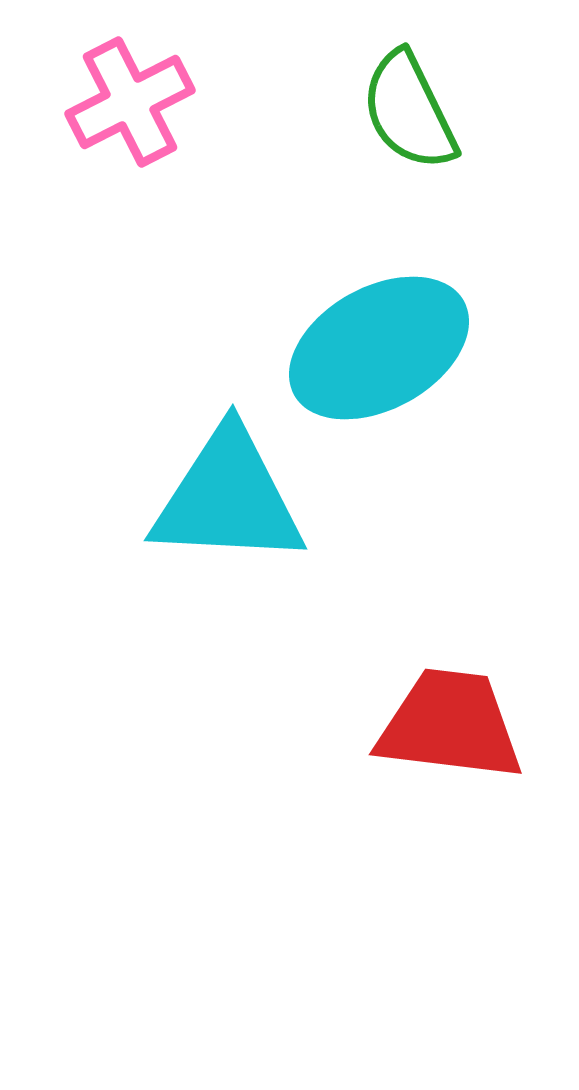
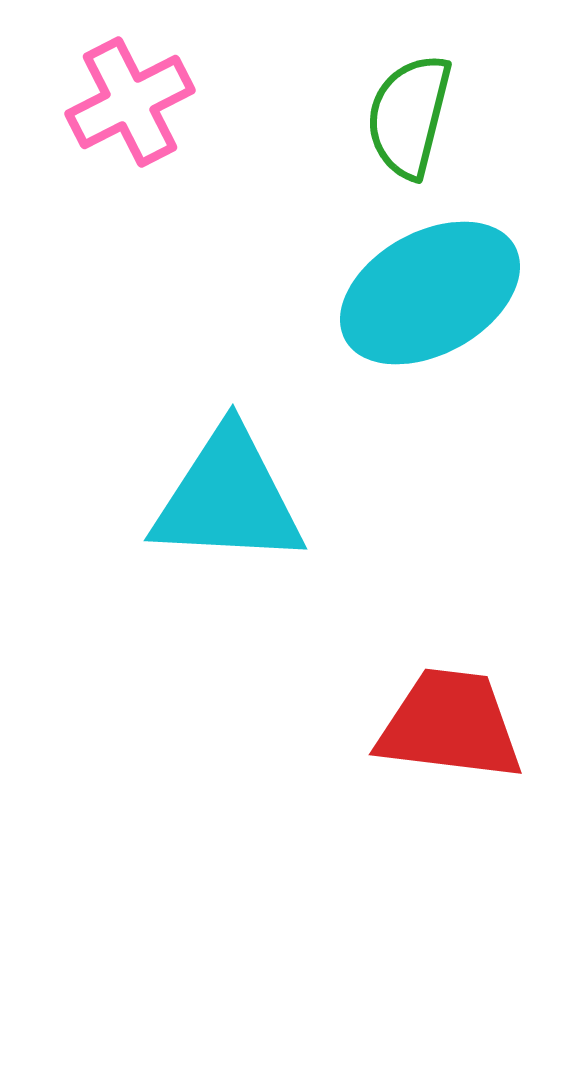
green semicircle: moved 5 px down; rotated 40 degrees clockwise
cyan ellipse: moved 51 px right, 55 px up
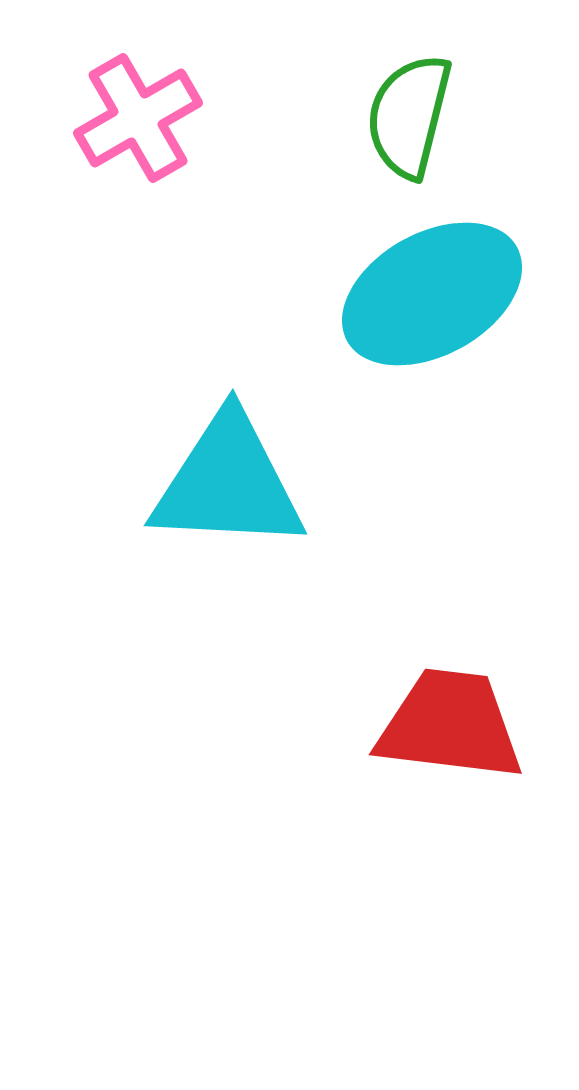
pink cross: moved 8 px right, 16 px down; rotated 3 degrees counterclockwise
cyan ellipse: moved 2 px right, 1 px down
cyan triangle: moved 15 px up
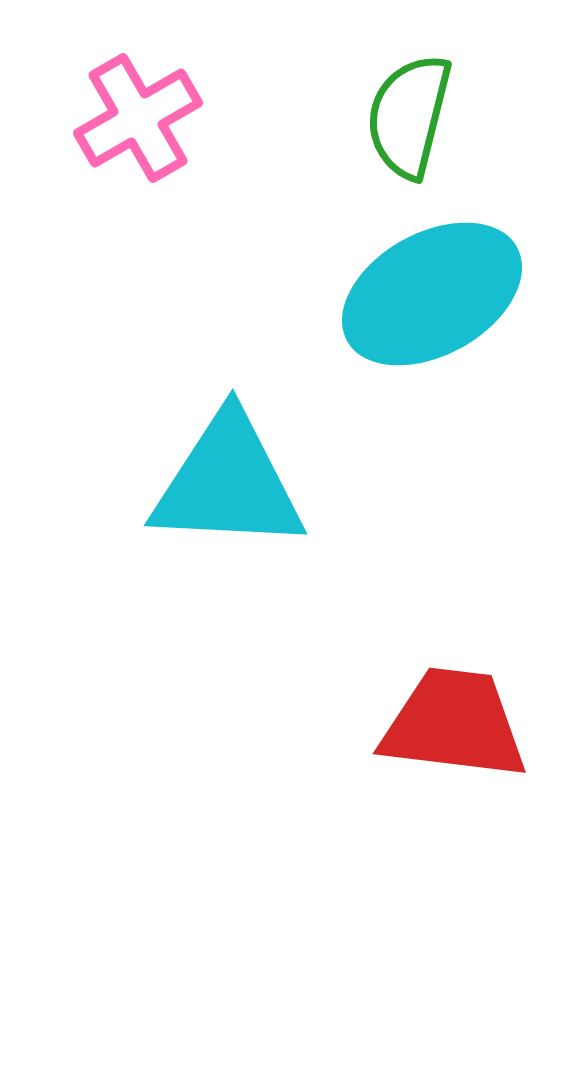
red trapezoid: moved 4 px right, 1 px up
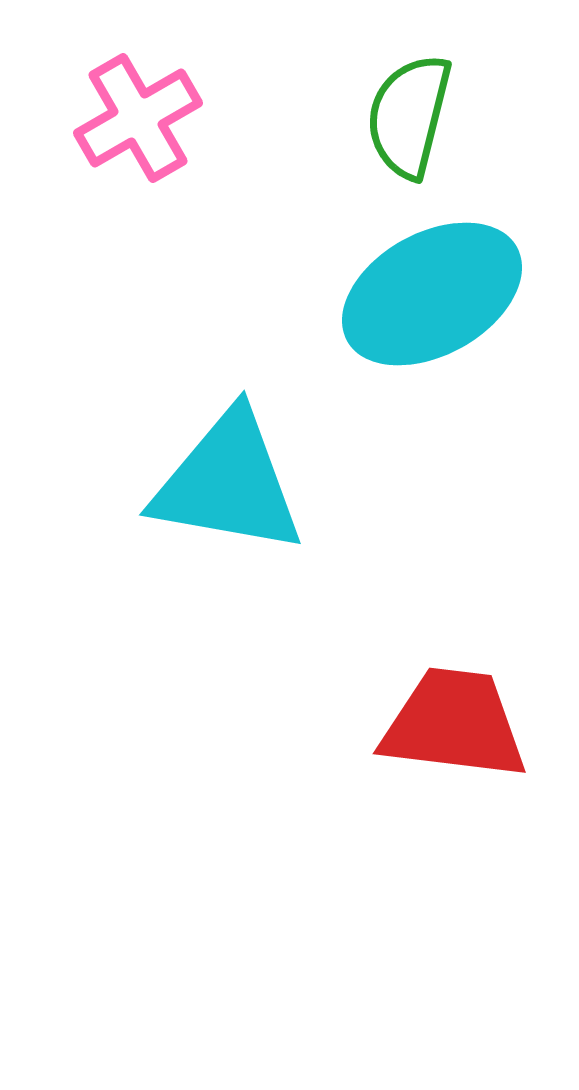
cyan triangle: rotated 7 degrees clockwise
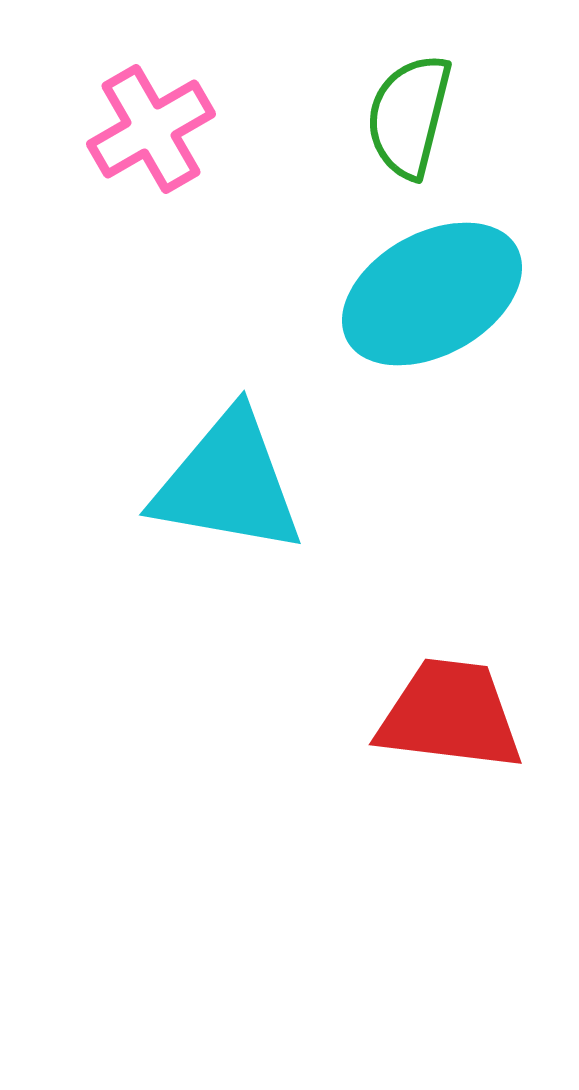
pink cross: moved 13 px right, 11 px down
red trapezoid: moved 4 px left, 9 px up
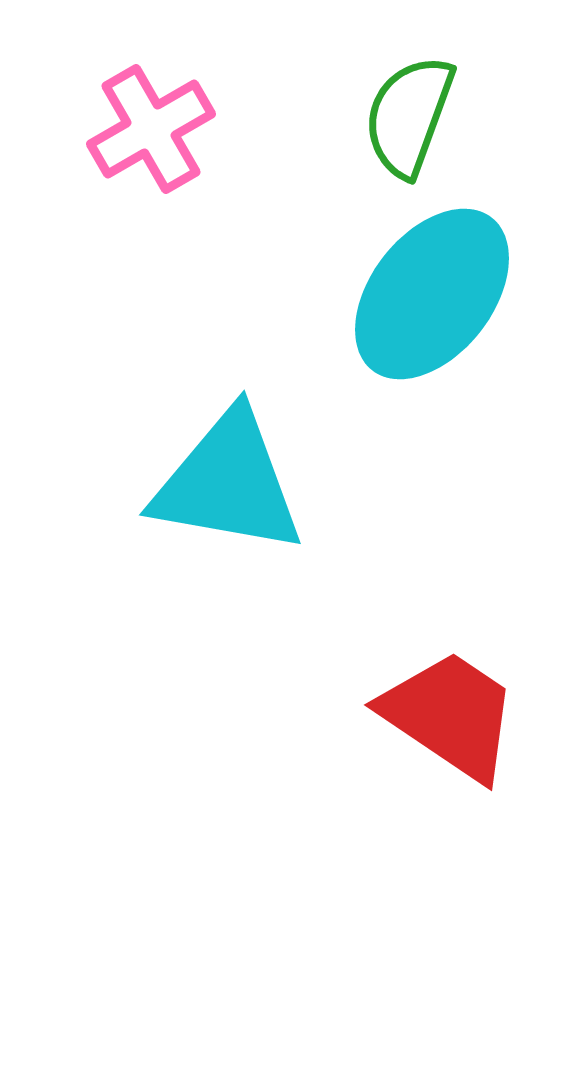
green semicircle: rotated 6 degrees clockwise
cyan ellipse: rotated 23 degrees counterclockwise
red trapezoid: rotated 27 degrees clockwise
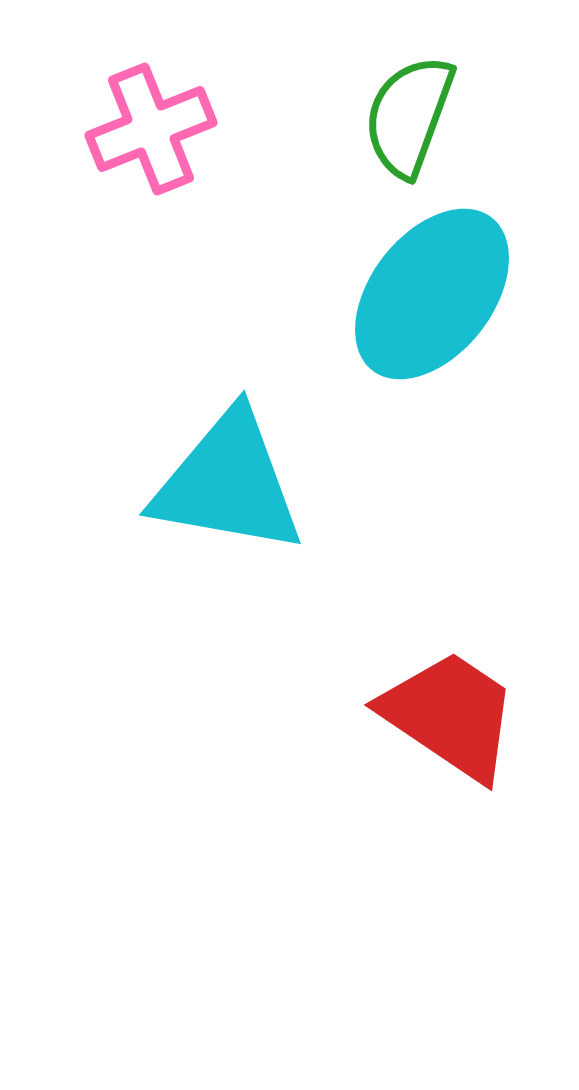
pink cross: rotated 8 degrees clockwise
